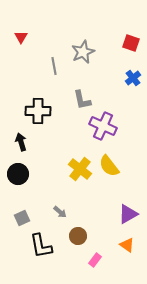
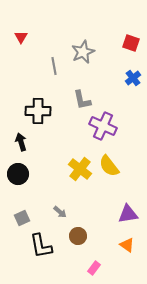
purple triangle: rotated 20 degrees clockwise
pink rectangle: moved 1 px left, 8 px down
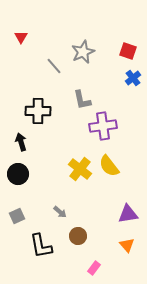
red square: moved 3 px left, 8 px down
gray line: rotated 30 degrees counterclockwise
purple cross: rotated 32 degrees counterclockwise
gray square: moved 5 px left, 2 px up
orange triangle: rotated 14 degrees clockwise
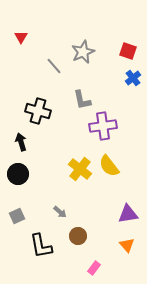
black cross: rotated 15 degrees clockwise
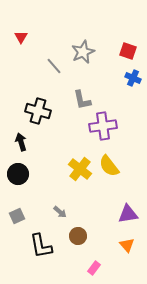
blue cross: rotated 28 degrees counterclockwise
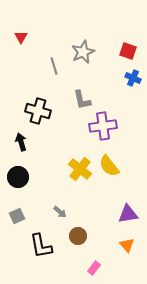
gray line: rotated 24 degrees clockwise
black circle: moved 3 px down
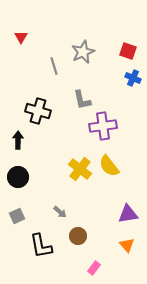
black arrow: moved 3 px left, 2 px up; rotated 18 degrees clockwise
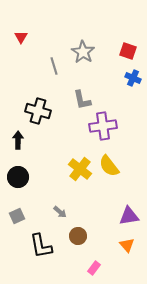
gray star: rotated 15 degrees counterclockwise
purple triangle: moved 1 px right, 2 px down
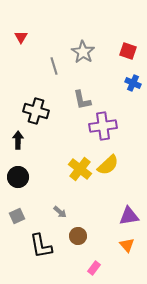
blue cross: moved 5 px down
black cross: moved 2 px left
yellow semicircle: moved 1 px left, 1 px up; rotated 95 degrees counterclockwise
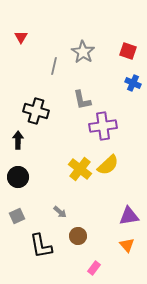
gray line: rotated 30 degrees clockwise
